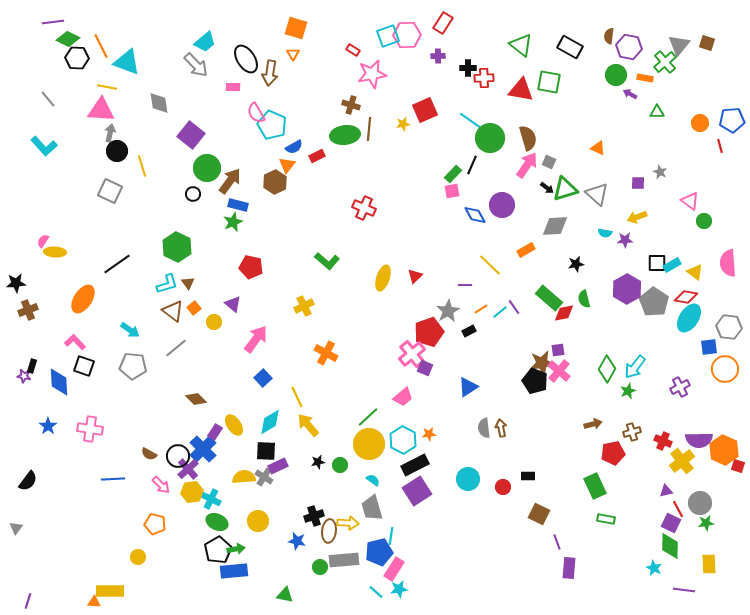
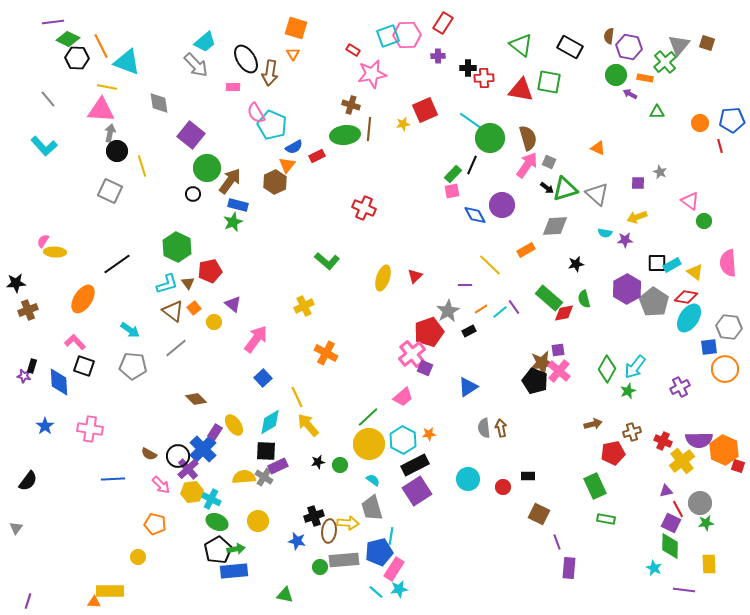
red pentagon at (251, 267): moved 41 px left, 4 px down; rotated 25 degrees counterclockwise
blue star at (48, 426): moved 3 px left
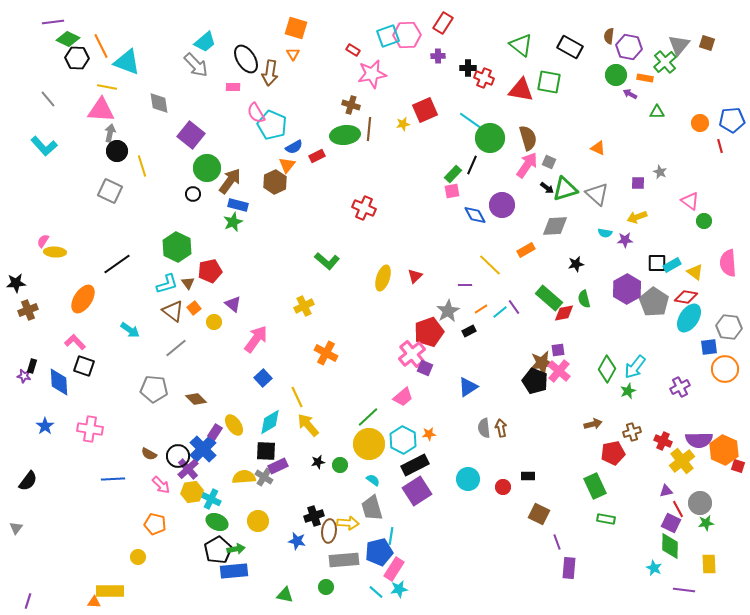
red cross at (484, 78): rotated 24 degrees clockwise
gray pentagon at (133, 366): moved 21 px right, 23 px down
green circle at (320, 567): moved 6 px right, 20 px down
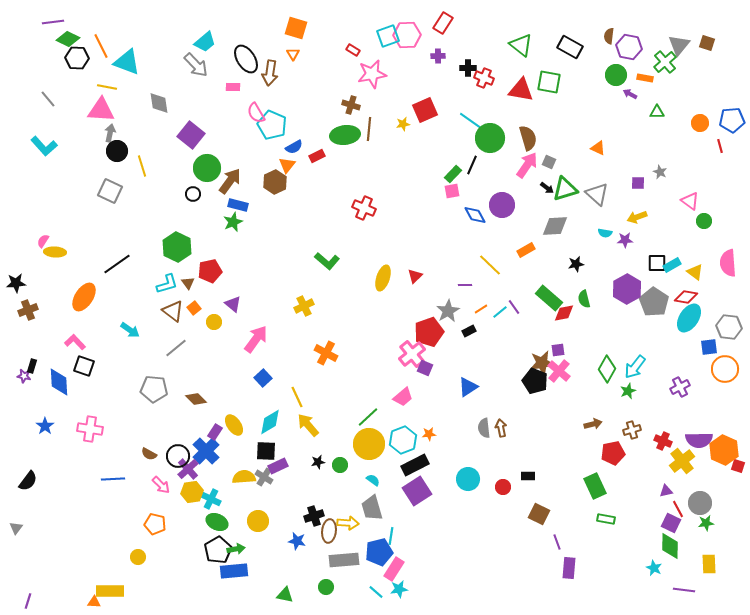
orange ellipse at (83, 299): moved 1 px right, 2 px up
brown cross at (632, 432): moved 2 px up
cyan hexagon at (403, 440): rotated 12 degrees clockwise
blue cross at (203, 449): moved 3 px right, 2 px down
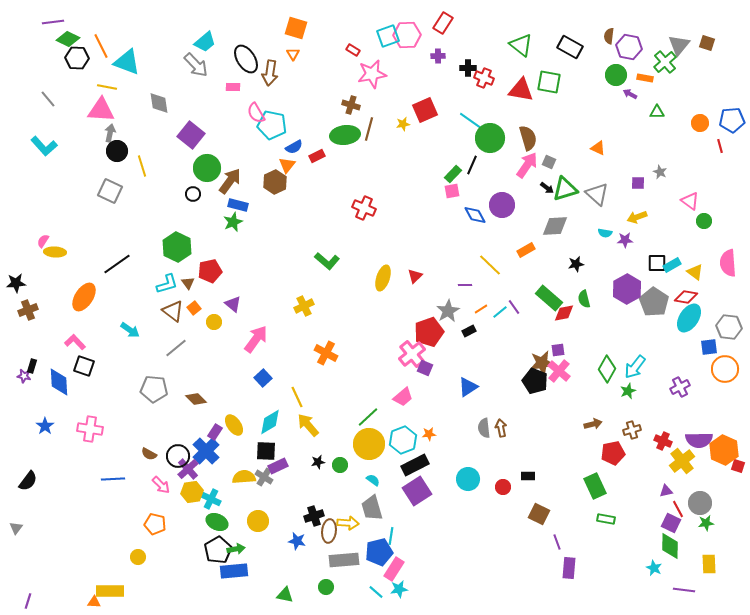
cyan pentagon at (272, 125): rotated 12 degrees counterclockwise
brown line at (369, 129): rotated 10 degrees clockwise
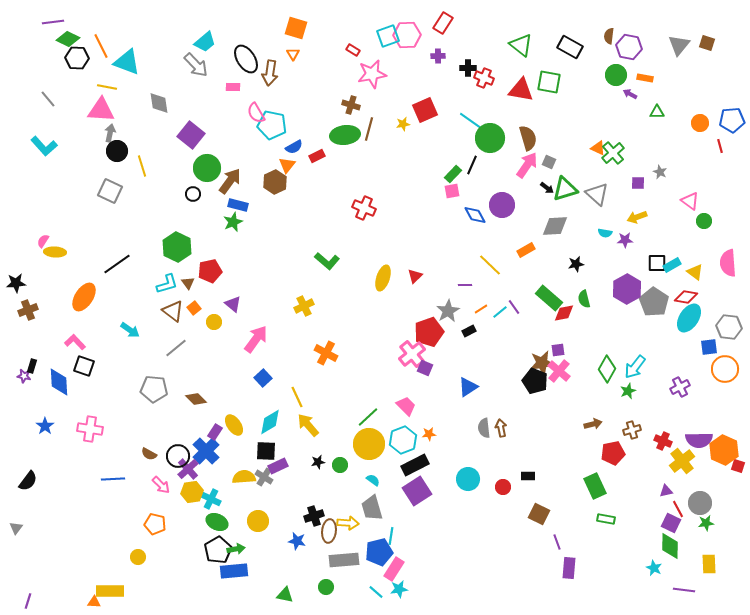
green cross at (665, 62): moved 52 px left, 91 px down
pink trapezoid at (403, 397): moved 3 px right, 9 px down; rotated 95 degrees counterclockwise
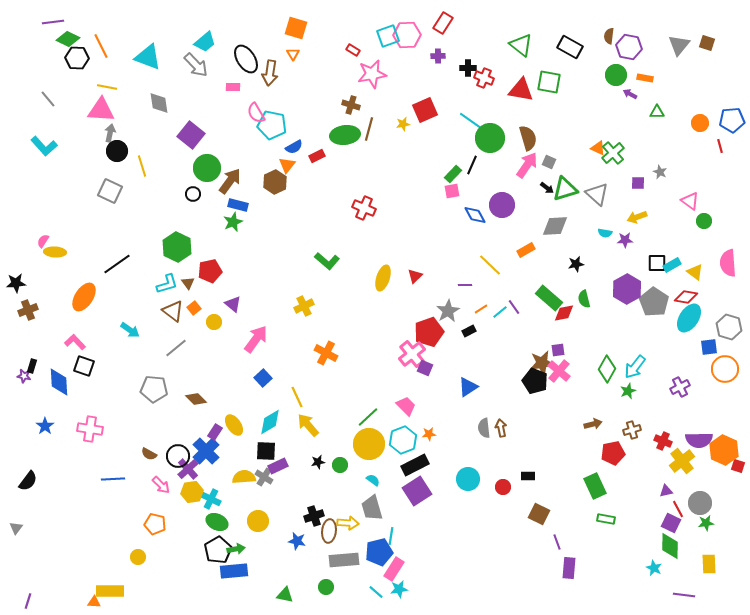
cyan triangle at (127, 62): moved 21 px right, 5 px up
gray hexagon at (729, 327): rotated 10 degrees clockwise
purple line at (684, 590): moved 5 px down
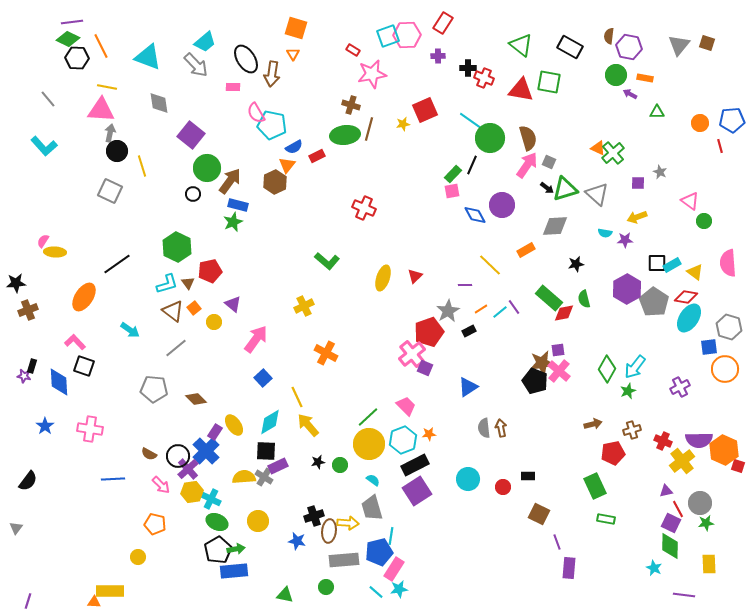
purple line at (53, 22): moved 19 px right
brown arrow at (270, 73): moved 2 px right, 1 px down
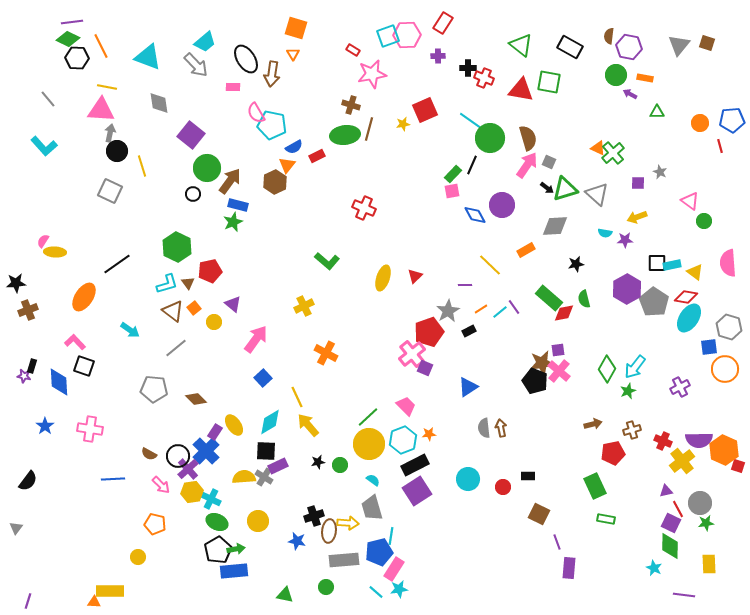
cyan rectangle at (672, 265): rotated 18 degrees clockwise
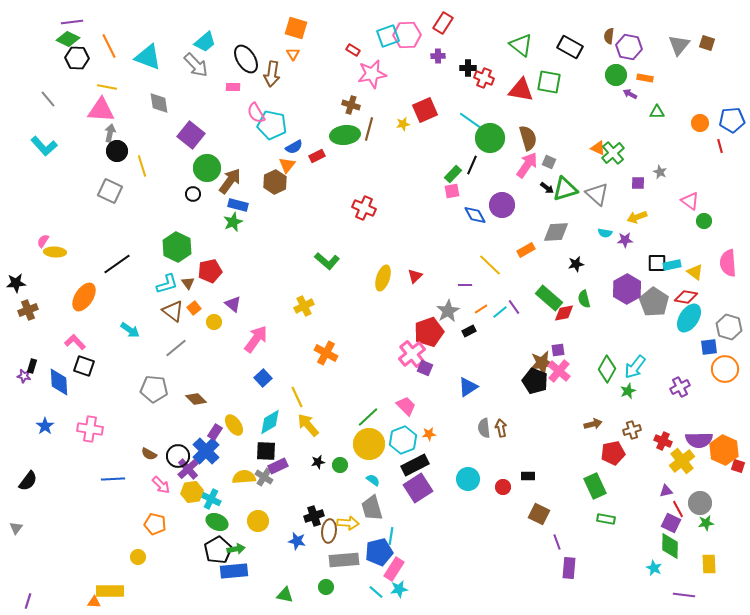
orange line at (101, 46): moved 8 px right
gray diamond at (555, 226): moved 1 px right, 6 px down
purple square at (417, 491): moved 1 px right, 3 px up
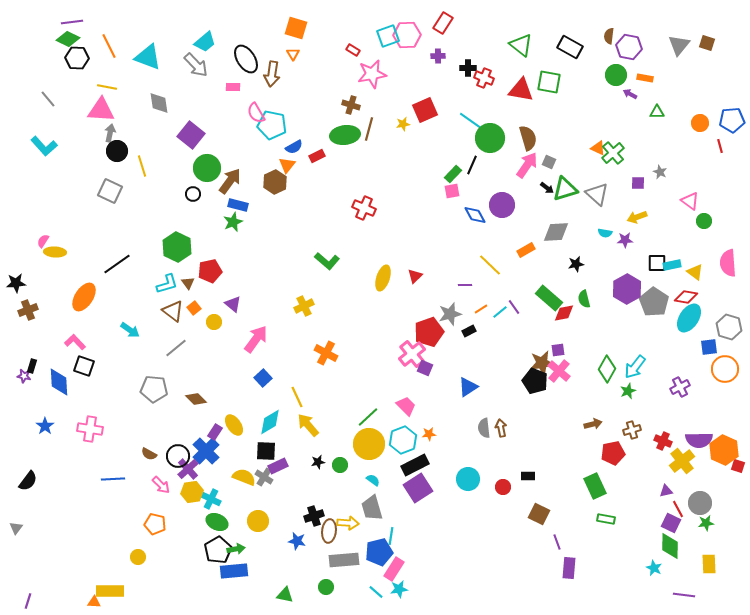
gray star at (448, 311): moved 2 px right, 3 px down; rotated 15 degrees clockwise
yellow semicircle at (244, 477): rotated 25 degrees clockwise
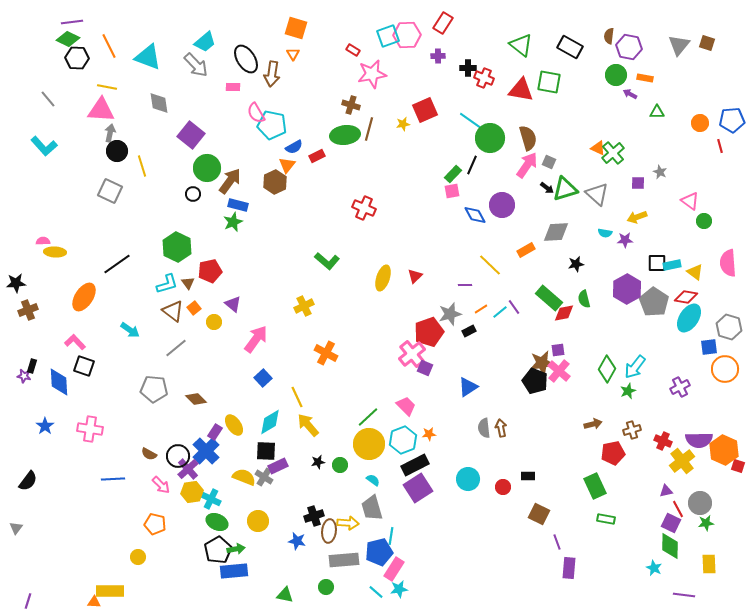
pink semicircle at (43, 241): rotated 56 degrees clockwise
